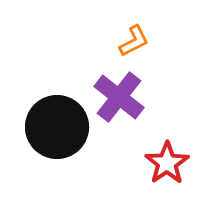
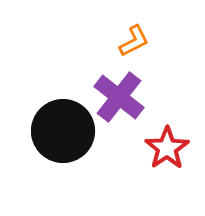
black circle: moved 6 px right, 4 px down
red star: moved 15 px up
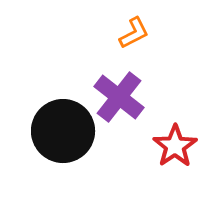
orange L-shape: moved 8 px up
red star: moved 8 px right, 2 px up
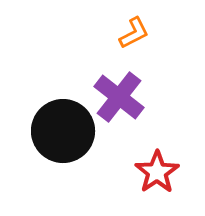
red star: moved 18 px left, 26 px down
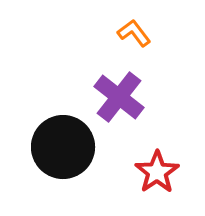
orange L-shape: rotated 100 degrees counterclockwise
black circle: moved 16 px down
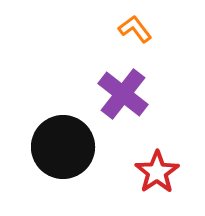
orange L-shape: moved 1 px right, 4 px up
purple cross: moved 4 px right, 3 px up
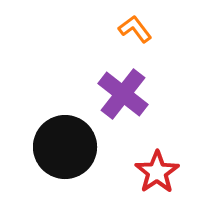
black circle: moved 2 px right
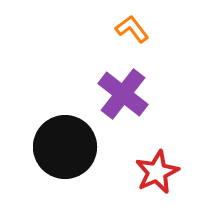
orange L-shape: moved 3 px left
red star: rotated 9 degrees clockwise
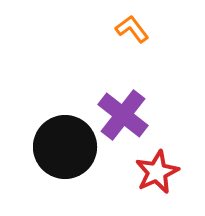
purple cross: moved 21 px down
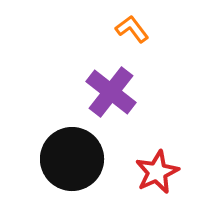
purple cross: moved 12 px left, 23 px up
black circle: moved 7 px right, 12 px down
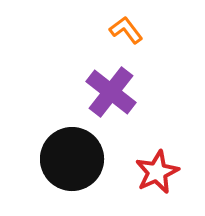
orange L-shape: moved 6 px left, 1 px down
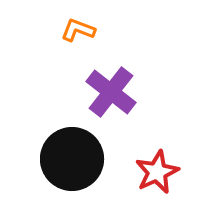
orange L-shape: moved 48 px left; rotated 32 degrees counterclockwise
